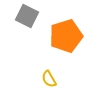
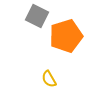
gray square: moved 10 px right
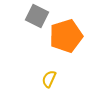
yellow semicircle: rotated 54 degrees clockwise
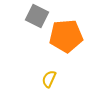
orange pentagon: rotated 12 degrees clockwise
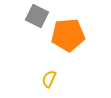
orange pentagon: moved 2 px right, 1 px up
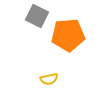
yellow semicircle: rotated 126 degrees counterclockwise
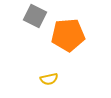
gray square: moved 2 px left
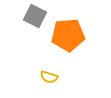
yellow semicircle: moved 2 px up; rotated 30 degrees clockwise
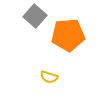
gray square: rotated 15 degrees clockwise
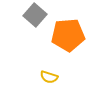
gray square: moved 1 px up
